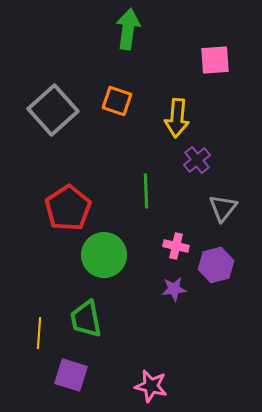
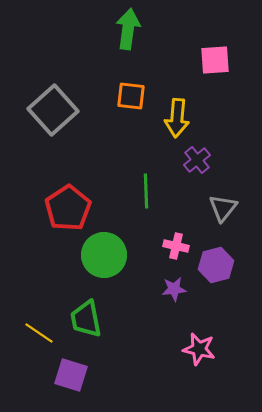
orange square: moved 14 px right, 5 px up; rotated 12 degrees counterclockwise
yellow line: rotated 60 degrees counterclockwise
pink star: moved 48 px right, 37 px up
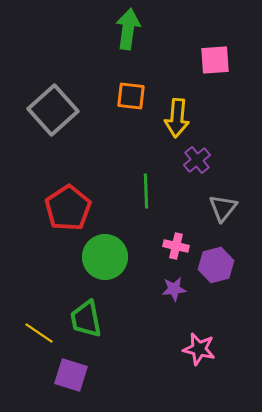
green circle: moved 1 px right, 2 px down
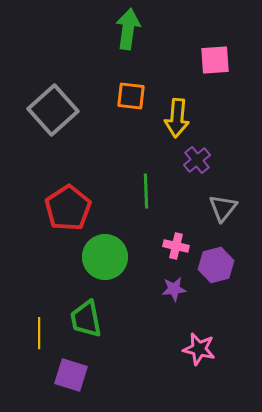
yellow line: rotated 56 degrees clockwise
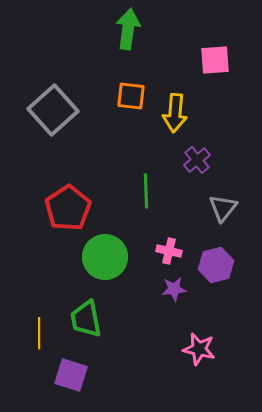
yellow arrow: moved 2 px left, 5 px up
pink cross: moved 7 px left, 5 px down
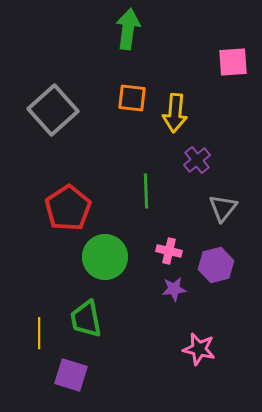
pink square: moved 18 px right, 2 px down
orange square: moved 1 px right, 2 px down
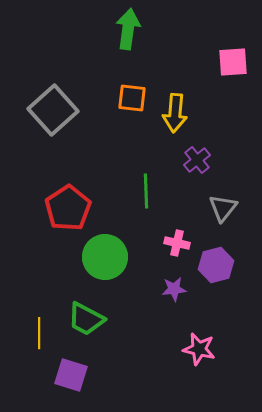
pink cross: moved 8 px right, 8 px up
green trapezoid: rotated 51 degrees counterclockwise
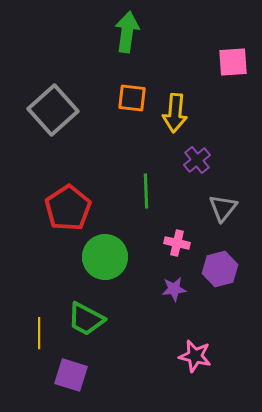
green arrow: moved 1 px left, 3 px down
purple hexagon: moved 4 px right, 4 px down
pink star: moved 4 px left, 7 px down
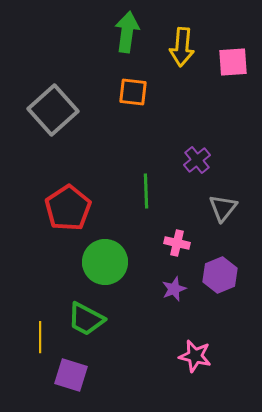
orange square: moved 1 px right, 6 px up
yellow arrow: moved 7 px right, 66 px up
green circle: moved 5 px down
purple hexagon: moved 6 px down; rotated 8 degrees counterclockwise
purple star: rotated 15 degrees counterclockwise
yellow line: moved 1 px right, 4 px down
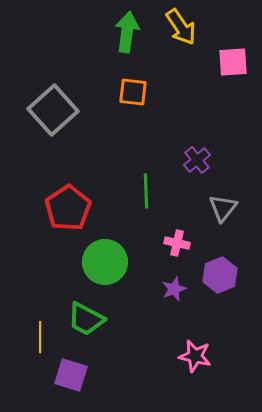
yellow arrow: moved 1 px left, 20 px up; rotated 39 degrees counterclockwise
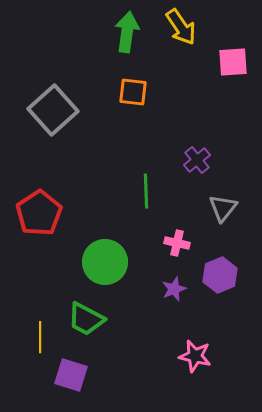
red pentagon: moved 29 px left, 5 px down
